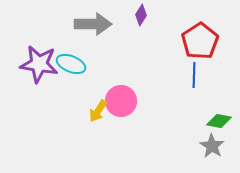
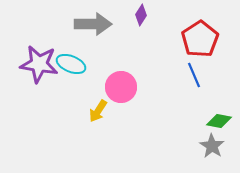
red pentagon: moved 2 px up
blue line: rotated 25 degrees counterclockwise
pink circle: moved 14 px up
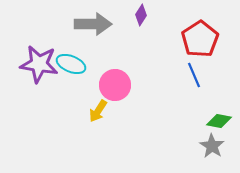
pink circle: moved 6 px left, 2 px up
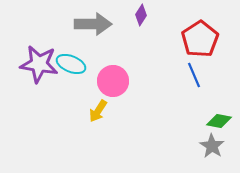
pink circle: moved 2 px left, 4 px up
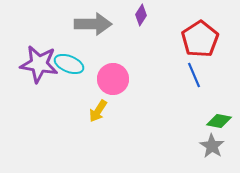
cyan ellipse: moved 2 px left
pink circle: moved 2 px up
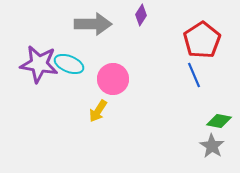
red pentagon: moved 2 px right, 1 px down
